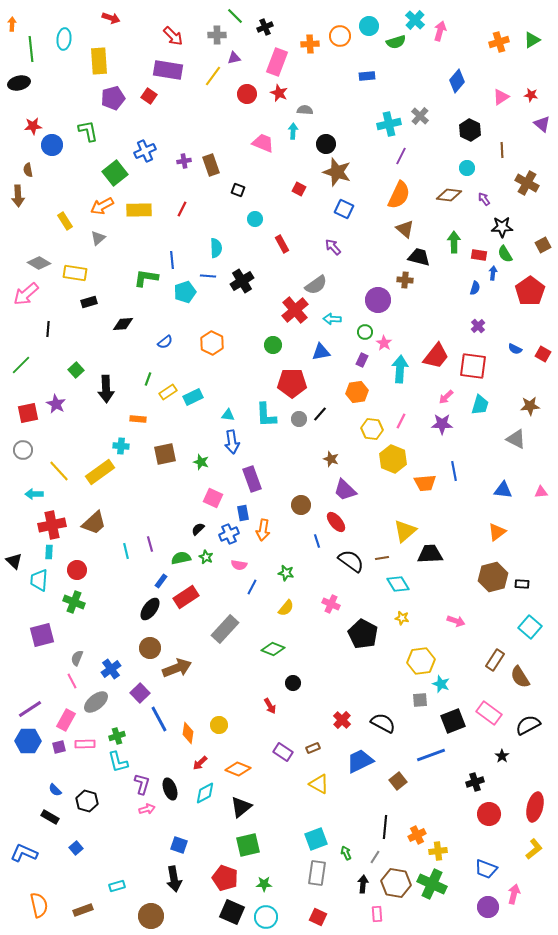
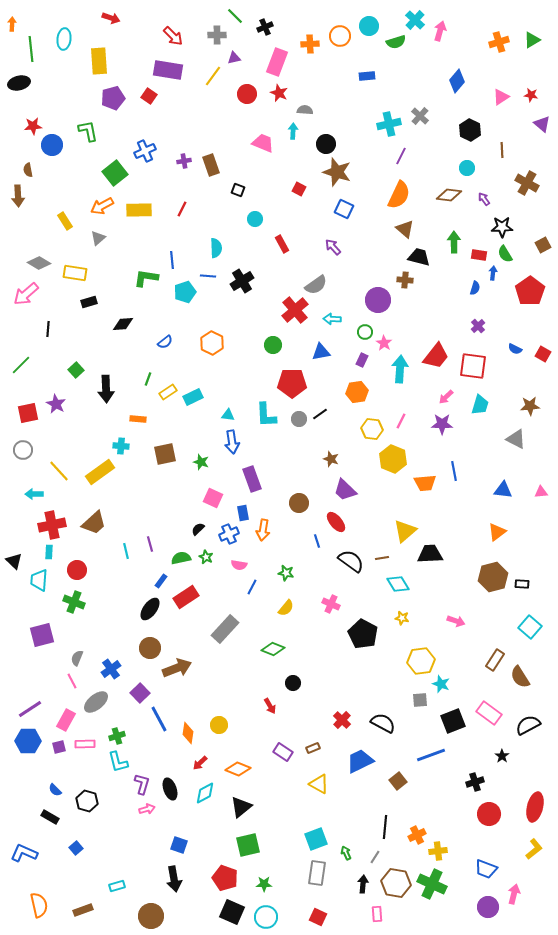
black line at (320, 414): rotated 14 degrees clockwise
brown circle at (301, 505): moved 2 px left, 2 px up
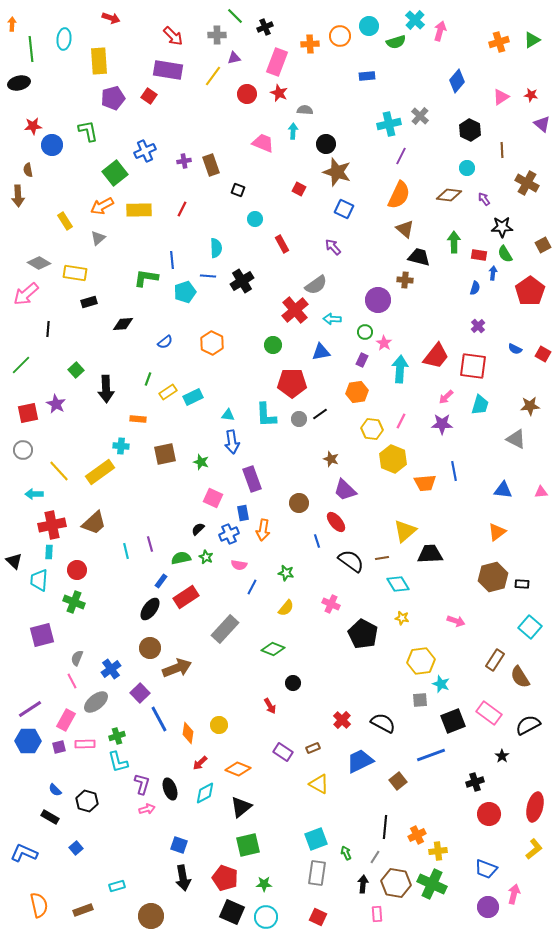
black arrow at (174, 879): moved 9 px right, 1 px up
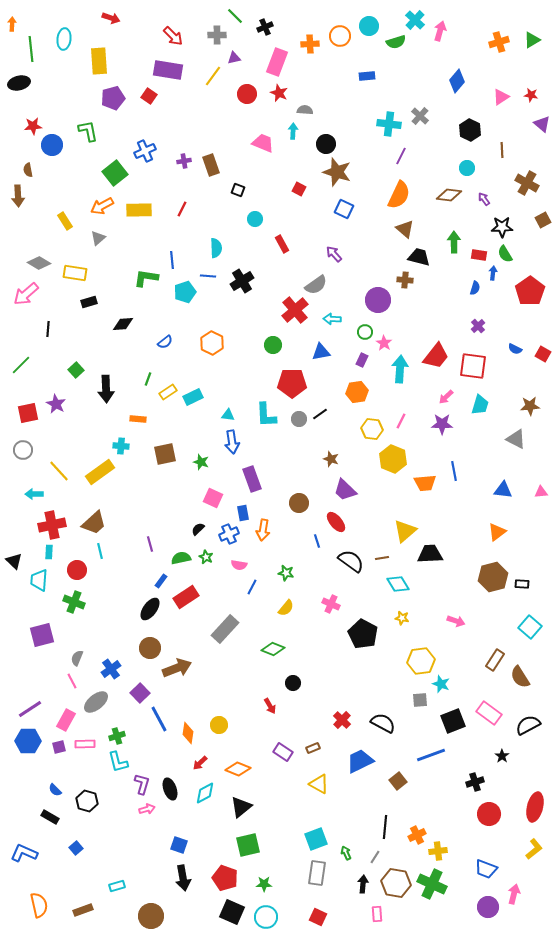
cyan cross at (389, 124): rotated 20 degrees clockwise
brown square at (543, 245): moved 25 px up
purple arrow at (333, 247): moved 1 px right, 7 px down
cyan line at (126, 551): moved 26 px left
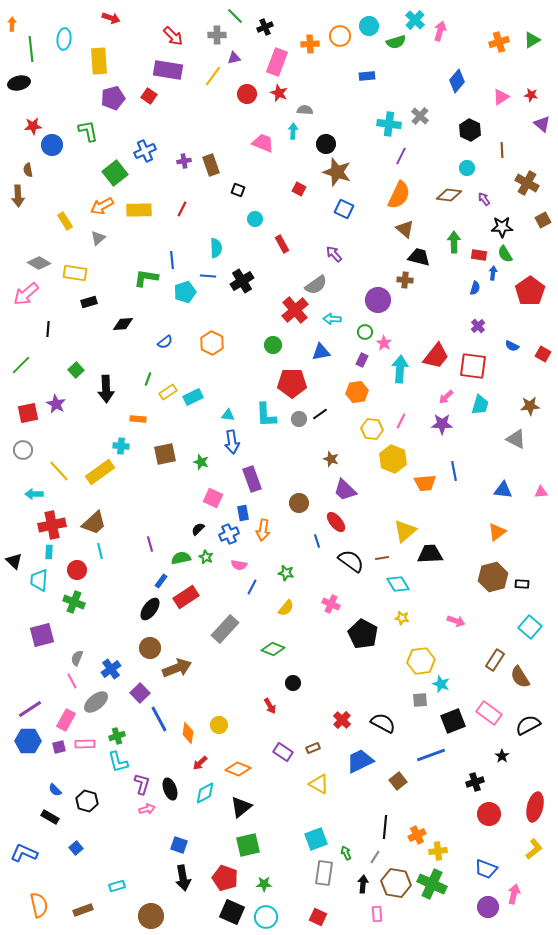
blue semicircle at (515, 349): moved 3 px left, 3 px up
gray rectangle at (317, 873): moved 7 px right
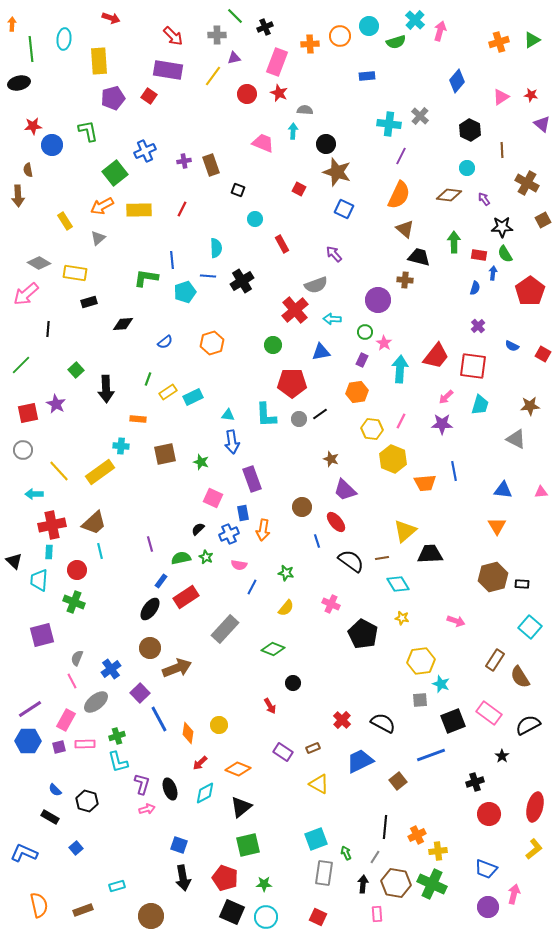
gray semicircle at (316, 285): rotated 15 degrees clockwise
orange hexagon at (212, 343): rotated 15 degrees clockwise
brown circle at (299, 503): moved 3 px right, 4 px down
orange triangle at (497, 532): moved 6 px up; rotated 24 degrees counterclockwise
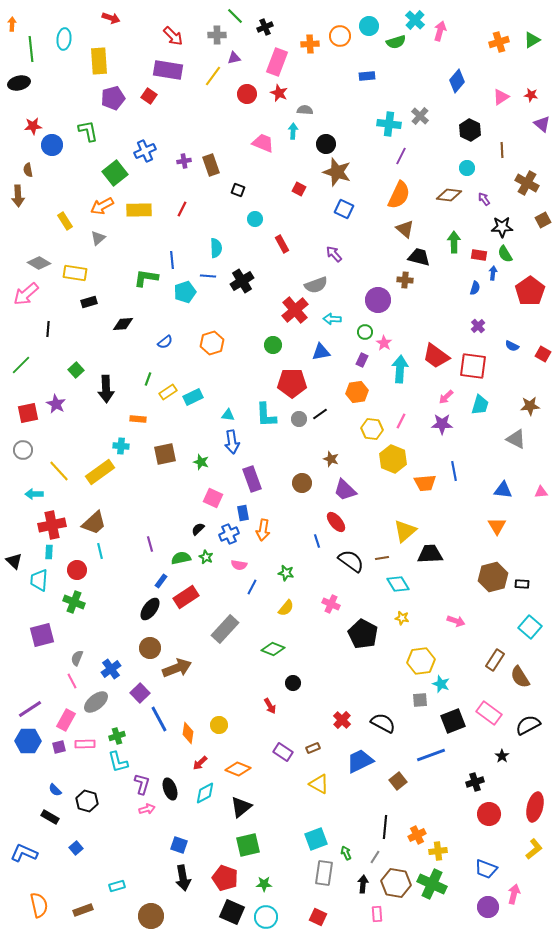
red trapezoid at (436, 356): rotated 88 degrees clockwise
brown circle at (302, 507): moved 24 px up
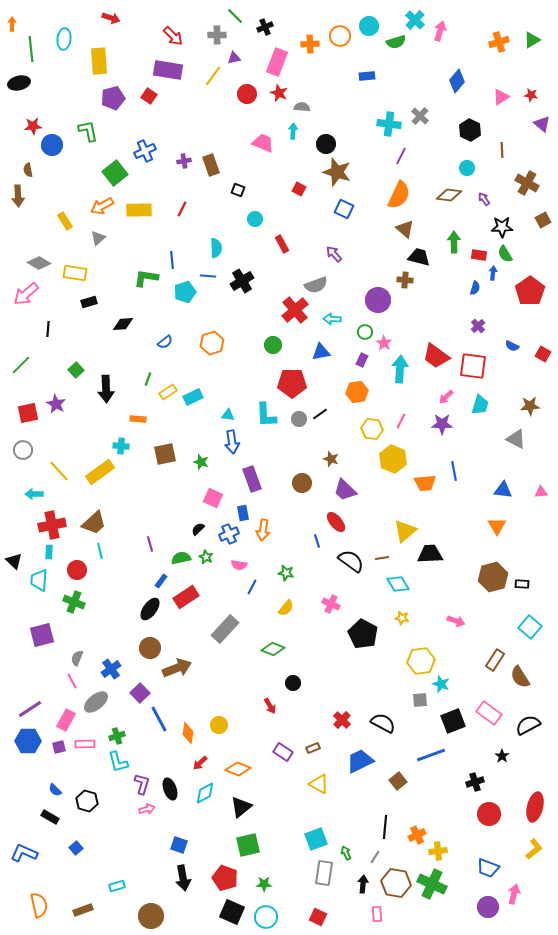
gray semicircle at (305, 110): moved 3 px left, 3 px up
blue trapezoid at (486, 869): moved 2 px right, 1 px up
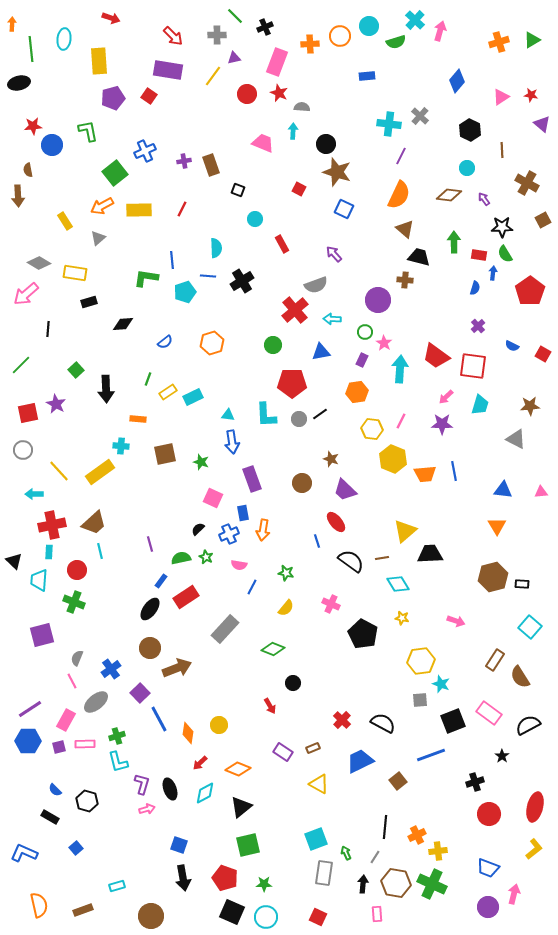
orange trapezoid at (425, 483): moved 9 px up
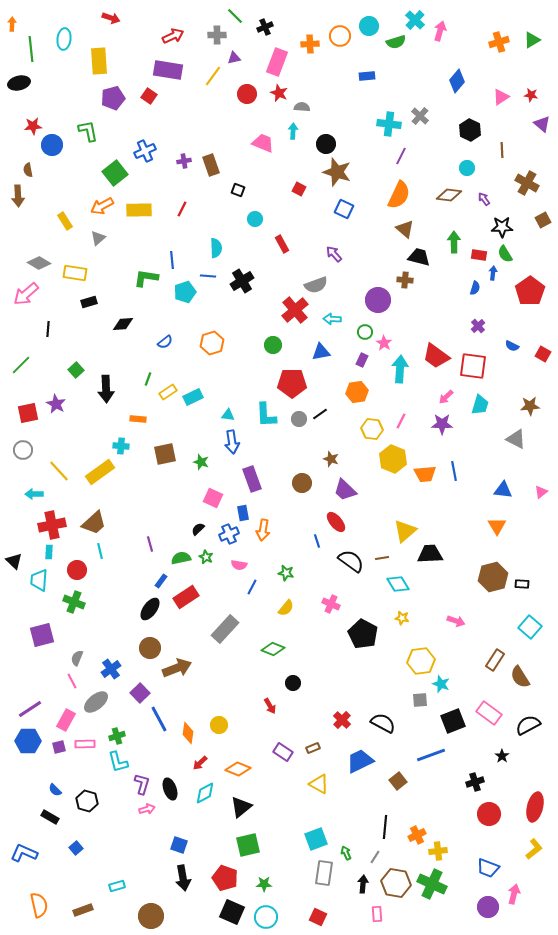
red arrow at (173, 36): rotated 70 degrees counterclockwise
pink triangle at (541, 492): rotated 32 degrees counterclockwise
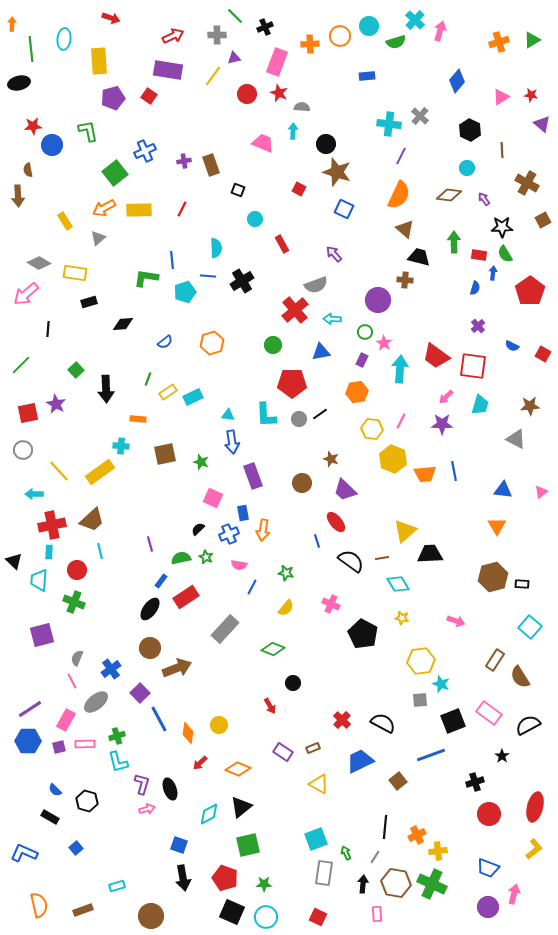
orange arrow at (102, 206): moved 2 px right, 2 px down
purple rectangle at (252, 479): moved 1 px right, 3 px up
brown trapezoid at (94, 523): moved 2 px left, 3 px up
cyan diamond at (205, 793): moved 4 px right, 21 px down
